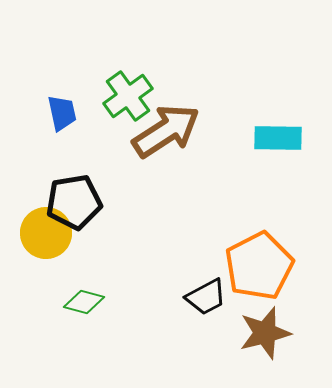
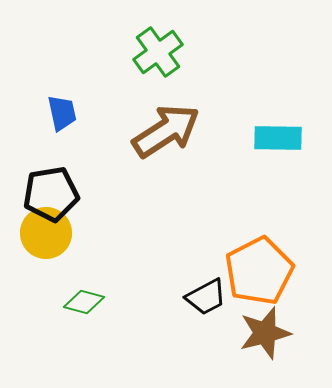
green cross: moved 30 px right, 44 px up
black pentagon: moved 23 px left, 8 px up
orange pentagon: moved 5 px down
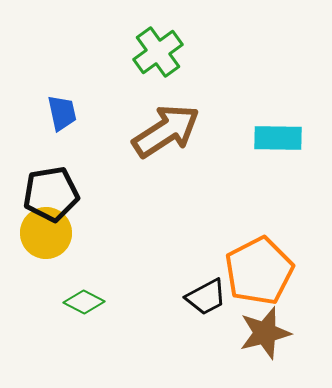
green diamond: rotated 12 degrees clockwise
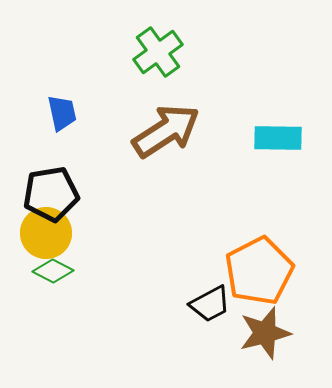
black trapezoid: moved 4 px right, 7 px down
green diamond: moved 31 px left, 31 px up
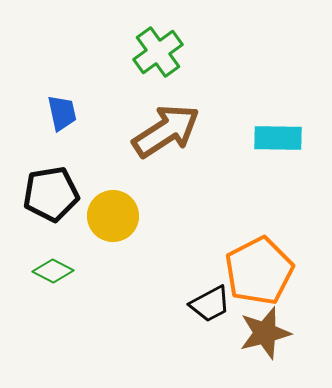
yellow circle: moved 67 px right, 17 px up
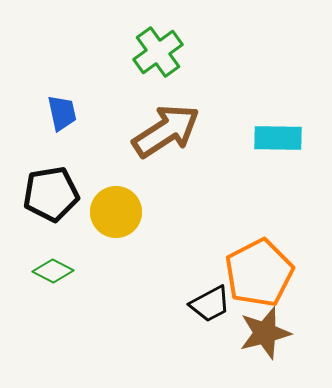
yellow circle: moved 3 px right, 4 px up
orange pentagon: moved 2 px down
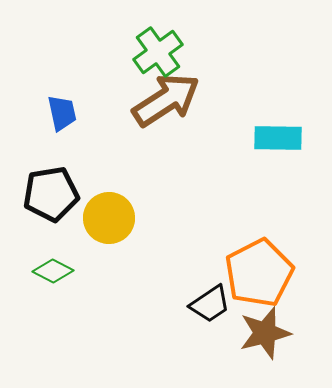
brown arrow: moved 31 px up
yellow circle: moved 7 px left, 6 px down
black trapezoid: rotated 6 degrees counterclockwise
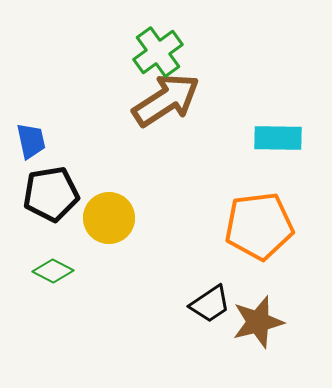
blue trapezoid: moved 31 px left, 28 px down
orange pentagon: moved 47 px up; rotated 20 degrees clockwise
brown star: moved 7 px left, 11 px up
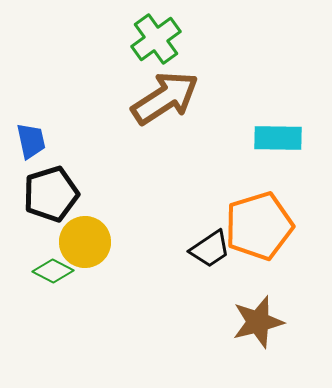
green cross: moved 2 px left, 13 px up
brown arrow: moved 1 px left, 2 px up
black pentagon: rotated 8 degrees counterclockwise
yellow circle: moved 24 px left, 24 px down
orange pentagon: rotated 10 degrees counterclockwise
black trapezoid: moved 55 px up
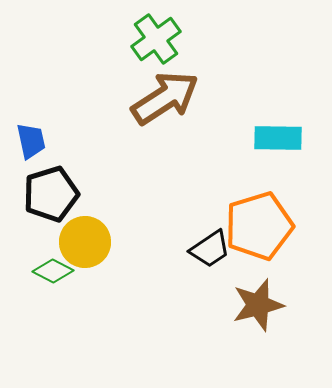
brown star: moved 17 px up
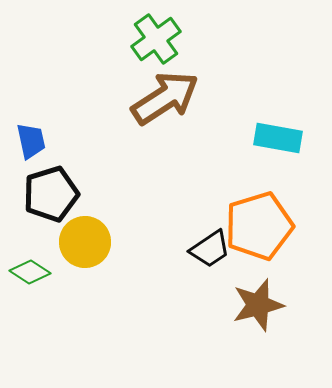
cyan rectangle: rotated 9 degrees clockwise
green diamond: moved 23 px left, 1 px down; rotated 6 degrees clockwise
